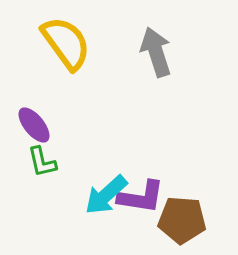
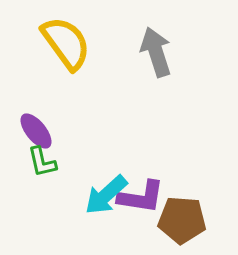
purple ellipse: moved 2 px right, 6 px down
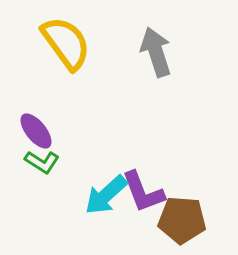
green L-shape: rotated 44 degrees counterclockwise
purple L-shape: moved 2 px right, 5 px up; rotated 60 degrees clockwise
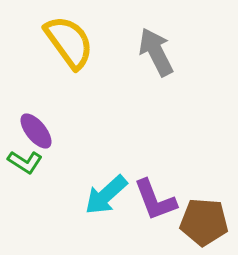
yellow semicircle: moved 3 px right, 1 px up
gray arrow: rotated 9 degrees counterclockwise
green L-shape: moved 17 px left
purple L-shape: moved 12 px right, 8 px down
brown pentagon: moved 22 px right, 2 px down
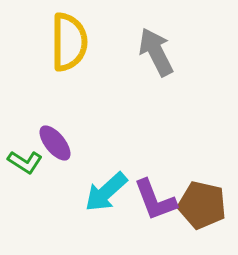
yellow semicircle: rotated 36 degrees clockwise
purple ellipse: moved 19 px right, 12 px down
cyan arrow: moved 3 px up
brown pentagon: moved 2 px left, 17 px up; rotated 9 degrees clockwise
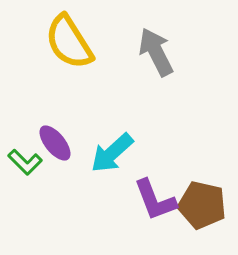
yellow semicircle: rotated 148 degrees clockwise
green L-shape: rotated 12 degrees clockwise
cyan arrow: moved 6 px right, 39 px up
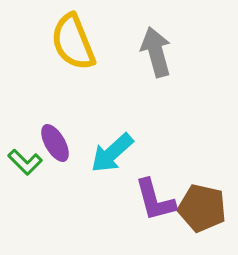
yellow semicircle: moved 4 px right; rotated 10 degrees clockwise
gray arrow: rotated 12 degrees clockwise
purple ellipse: rotated 9 degrees clockwise
purple L-shape: rotated 6 degrees clockwise
brown pentagon: moved 3 px down
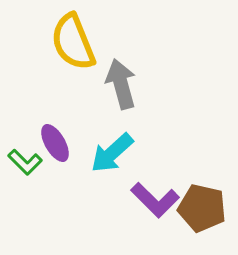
gray arrow: moved 35 px left, 32 px down
purple L-shape: rotated 30 degrees counterclockwise
